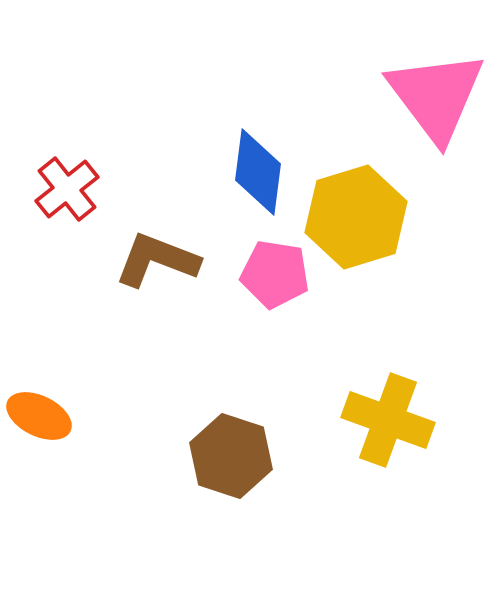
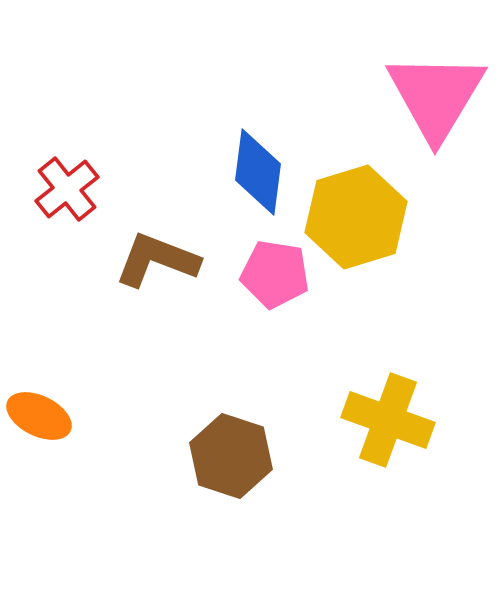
pink triangle: rotated 8 degrees clockwise
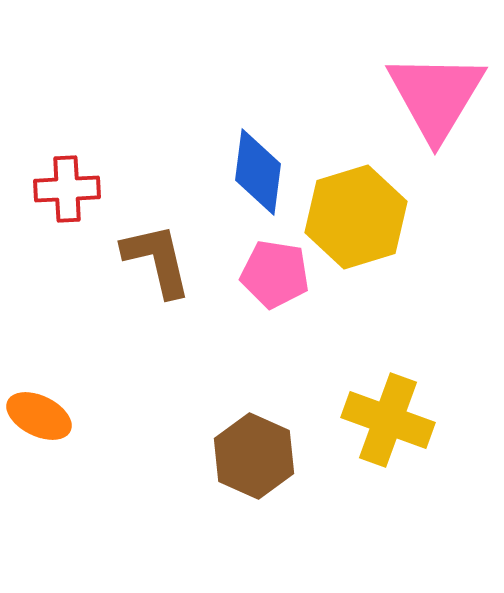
red cross: rotated 36 degrees clockwise
brown L-shape: rotated 56 degrees clockwise
brown hexagon: moved 23 px right; rotated 6 degrees clockwise
